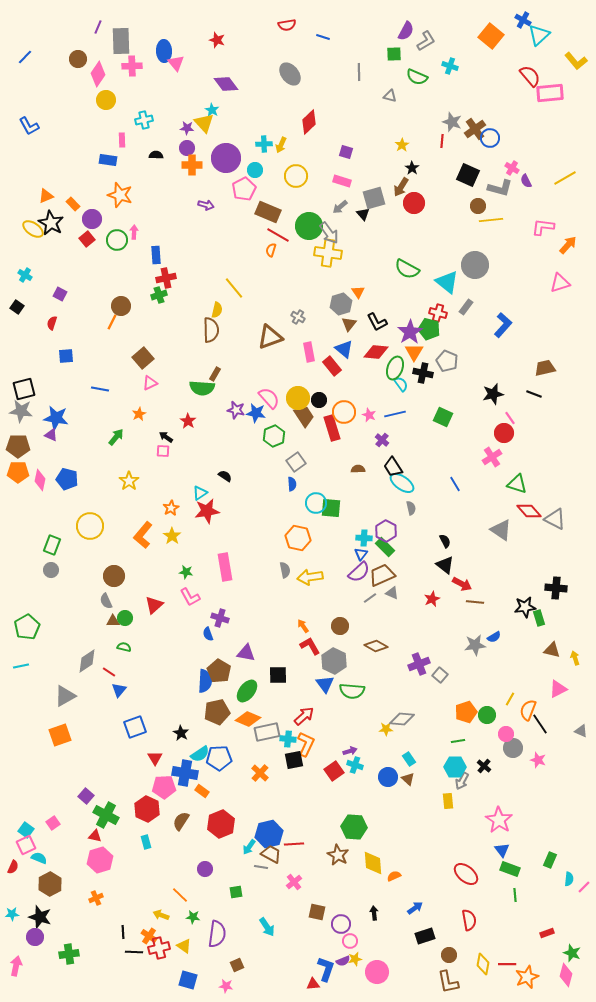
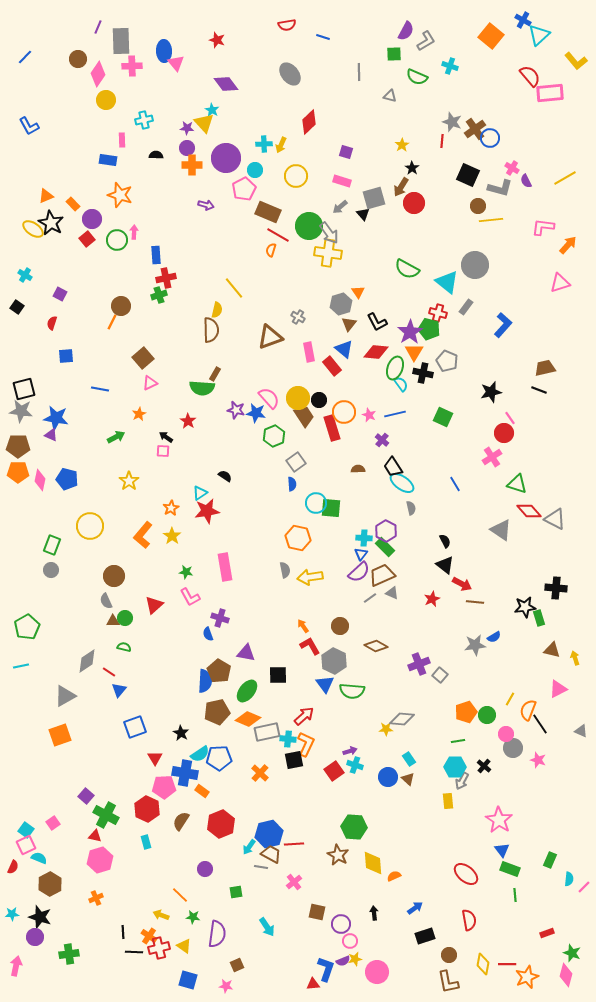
black star at (493, 394): moved 2 px left, 2 px up
black line at (534, 394): moved 5 px right, 4 px up
green arrow at (116, 437): rotated 24 degrees clockwise
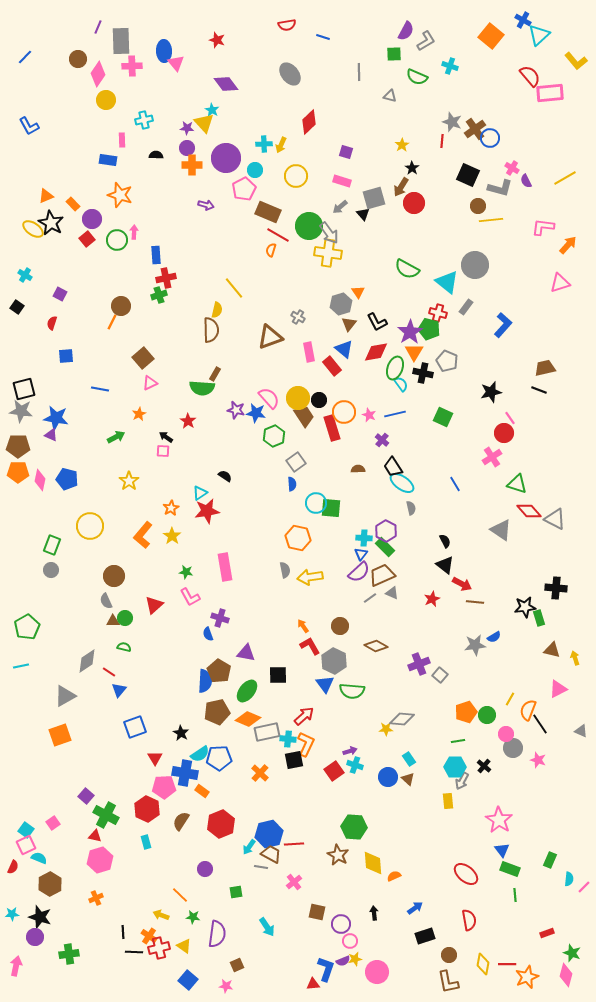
red diamond at (376, 352): rotated 15 degrees counterclockwise
blue square at (188, 980): rotated 24 degrees clockwise
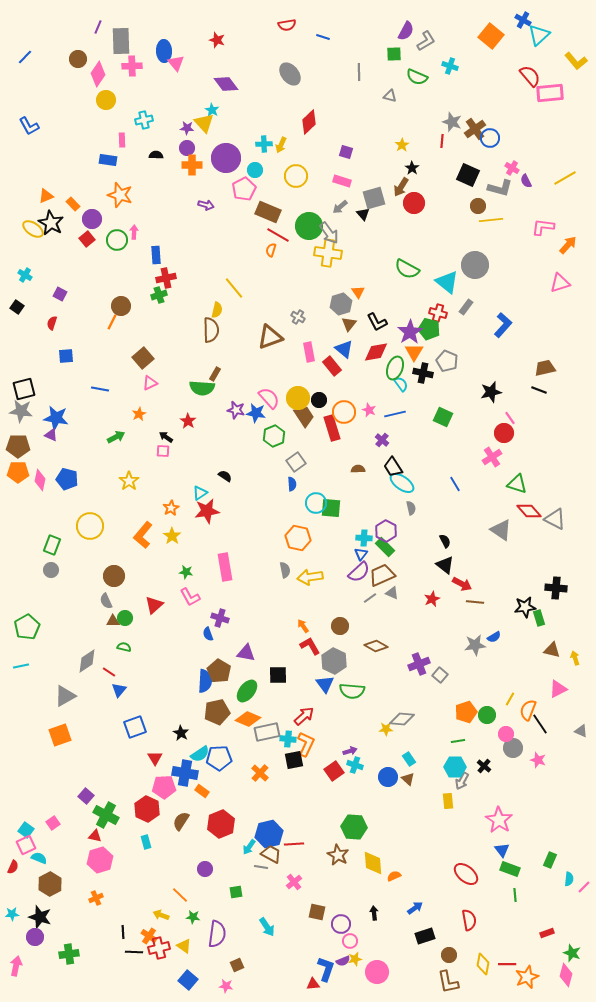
pink star at (369, 415): moved 5 px up
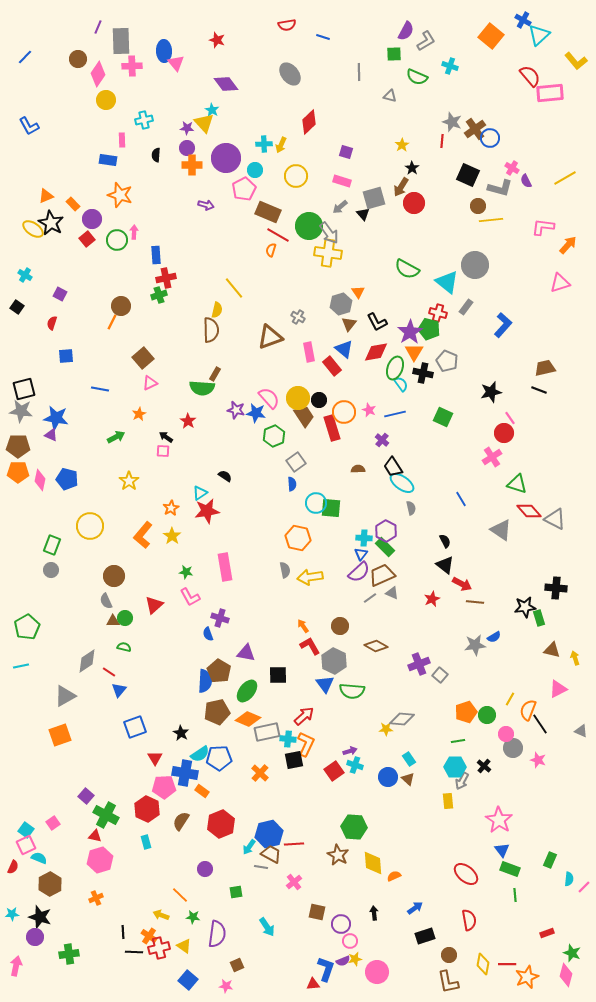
black semicircle at (156, 155): rotated 88 degrees counterclockwise
blue line at (455, 484): moved 6 px right, 15 px down
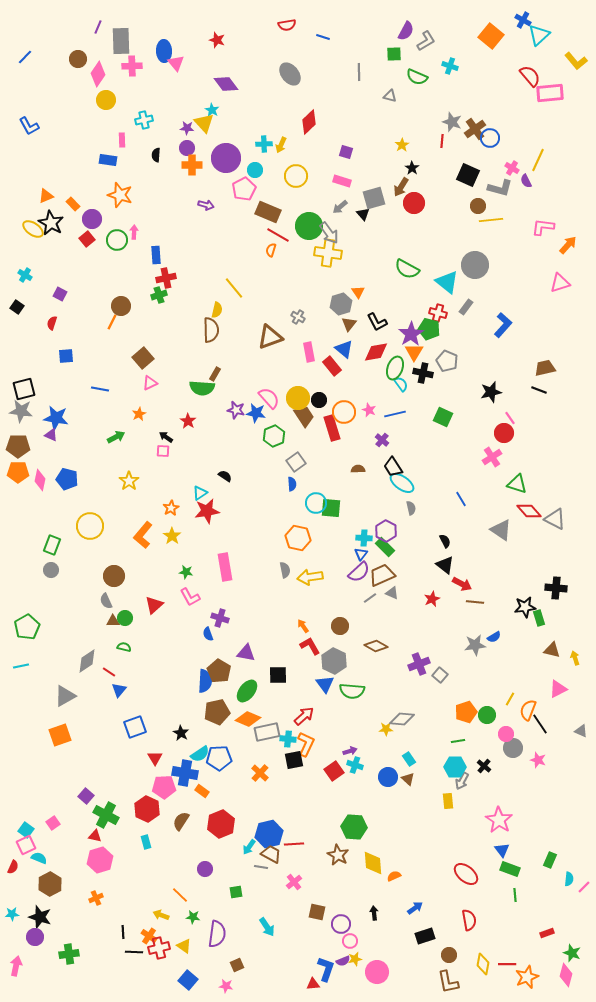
yellow line at (565, 178): moved 27 px left, 18 px up; rotated 35 degrees counterclockwise
purple star at (410, 332): moved 1 px right, 2 px down
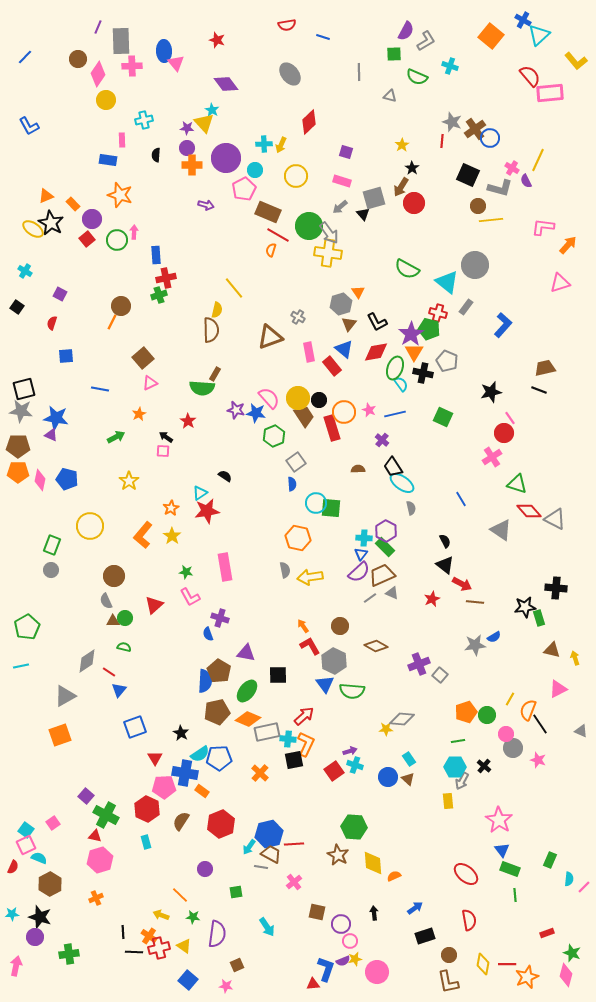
cyan cross at (25, 275): moved 4 px up
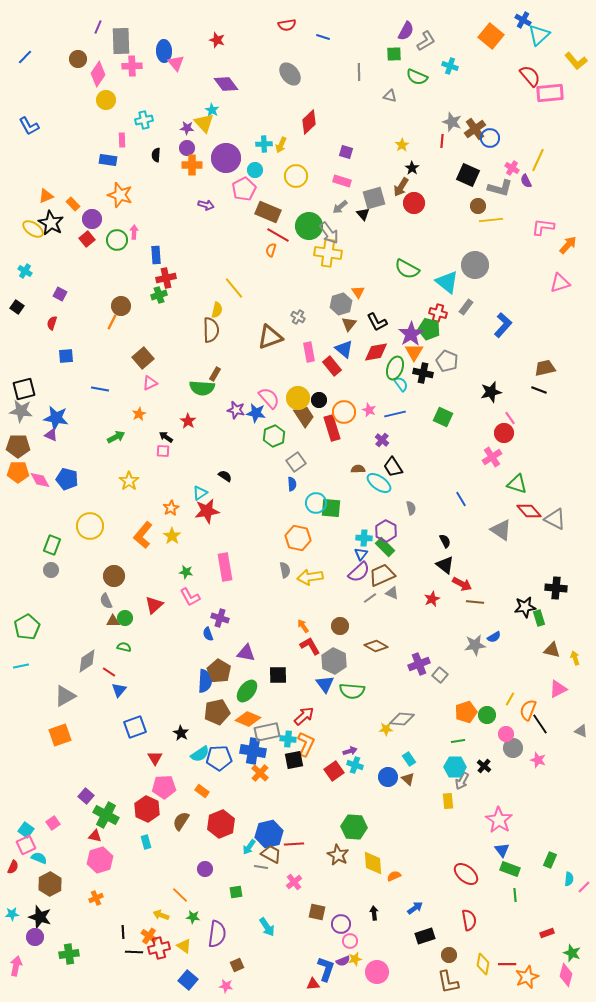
pink diamond at (40, 480): rotated 40 degrees counterclockwise
cyan ellipse at (402, 483): moved 23 px left
blue cross at (185, 773): moved 68 px right, 22 px up
